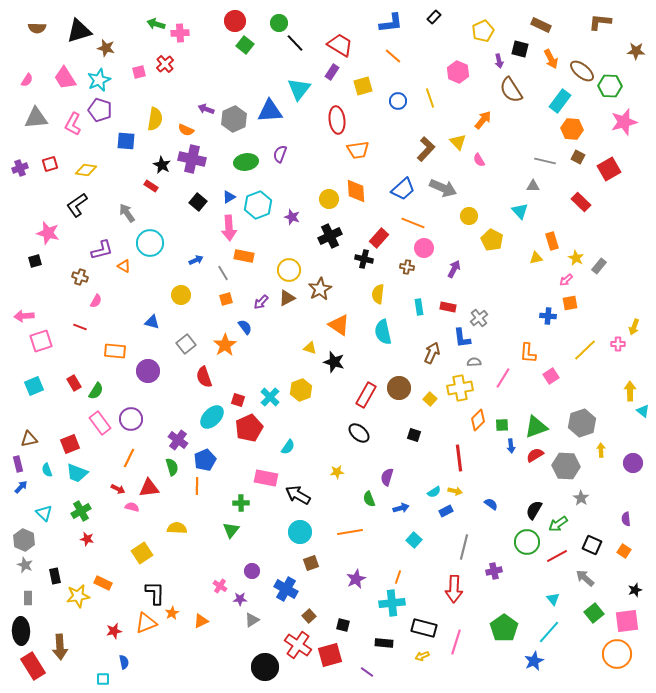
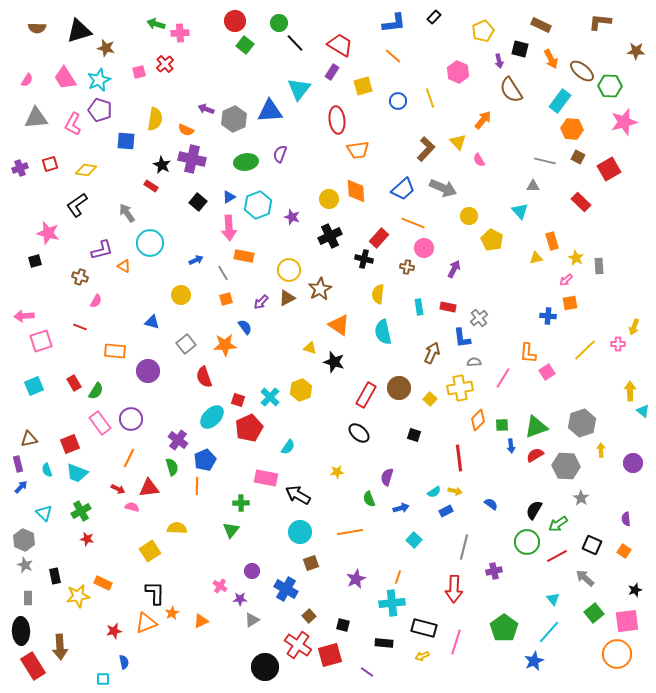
blue L-shape at (391, 23): moved 3 px right
gray rectangle at (599, 266): rotated 42 degrees counterclockwise
orange star at (225, 345): rotated 30 degrees clockwise
pink square at (551, 376): moved 4 px left, 4 px up
yellow square at (142, 553): moved 8 px right, 2 px up
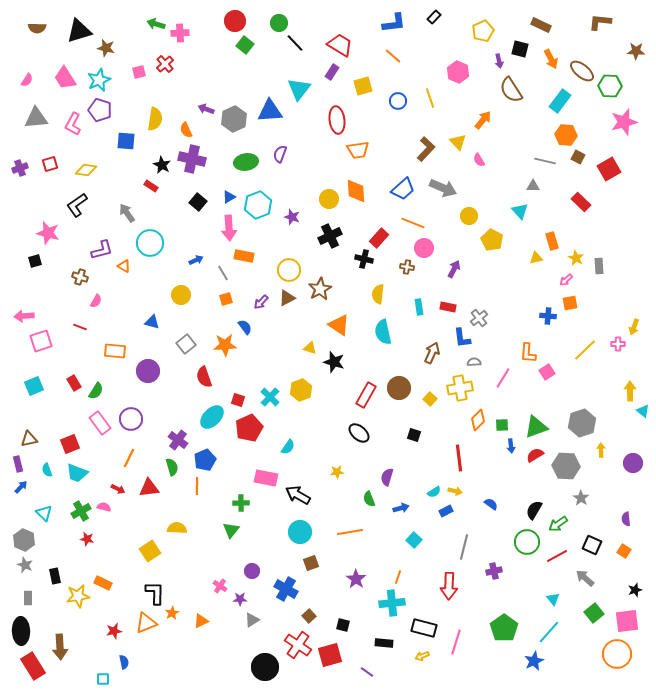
orange hexagon at (572, 129): moved 6 px left, 6 px down
orange semicircle at (186, 130): rotated 42 degrees clockwise
pink semicircle at (132, 507): moved 28 px left
purple star at (356, 579): rotated 12 degrees counterclockwise
red arrow at (454, 589): moved 5 px left, 3 px up
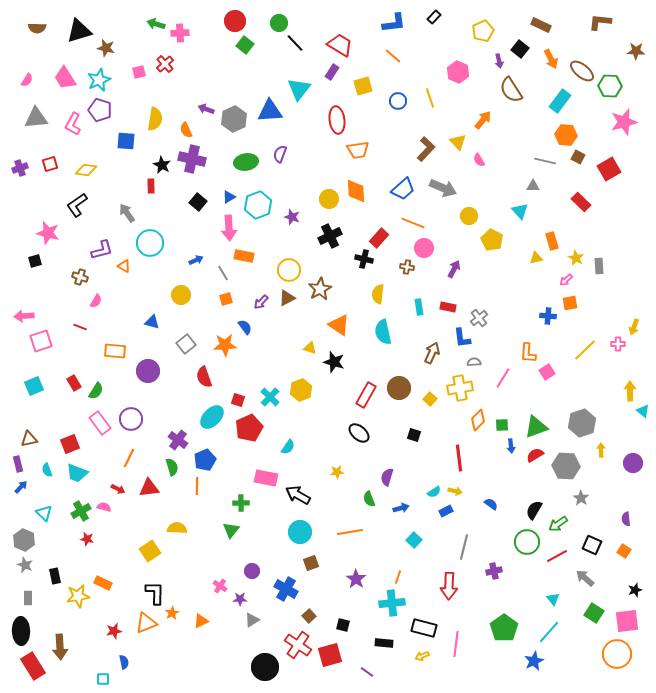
black square at (520, 49): rotated 24 degrees clockwise
red rectangle at (151, 186): rotated 56 degrees clockwise
green square at (594, 613): rotated 18 degrees counterclockwise
pink line at (456, 642): moved 2 px down; rotated 10 degrees counterclockwise
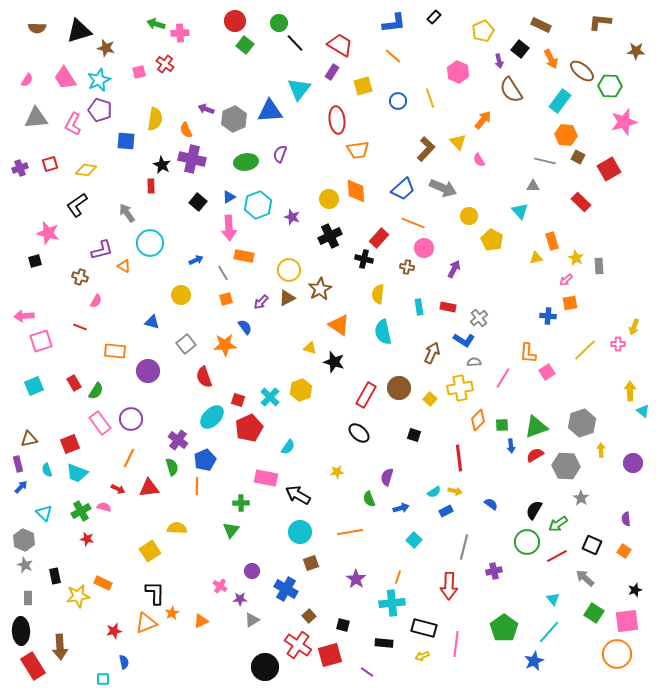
red cross at (165, 64): rotated 12 degrees counterclockwise
blue L-shape at (462, 338): moved 2 px right, 2 px down; rotated 50 degrees counterclockwise
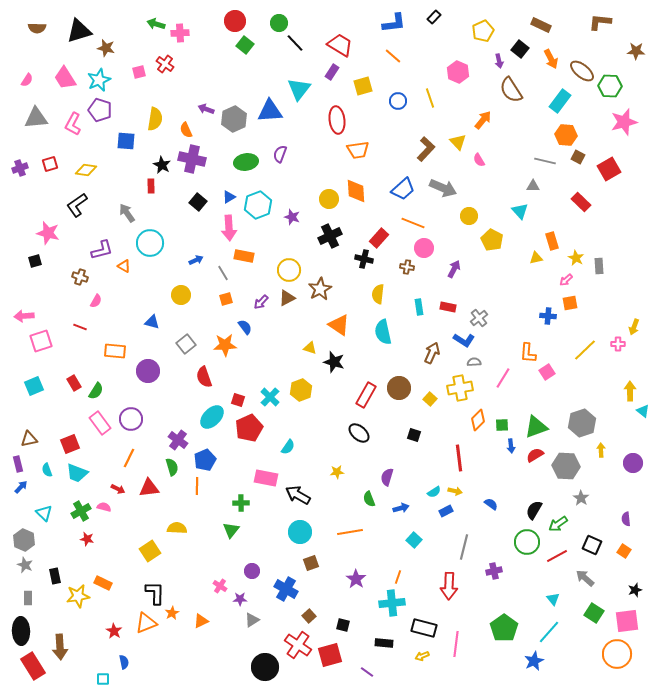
red star at (114, 631): rotated 28 degrees counterclockwise
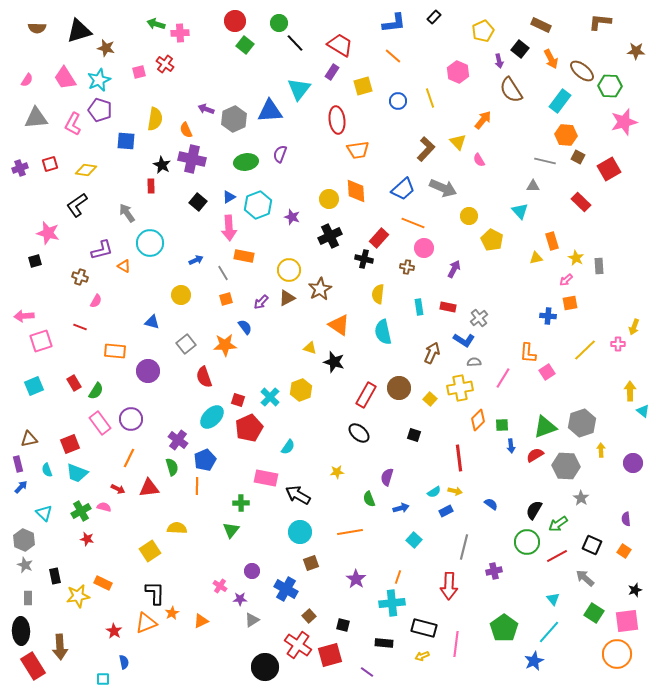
green triangle at (536, 427): moved 9 px right
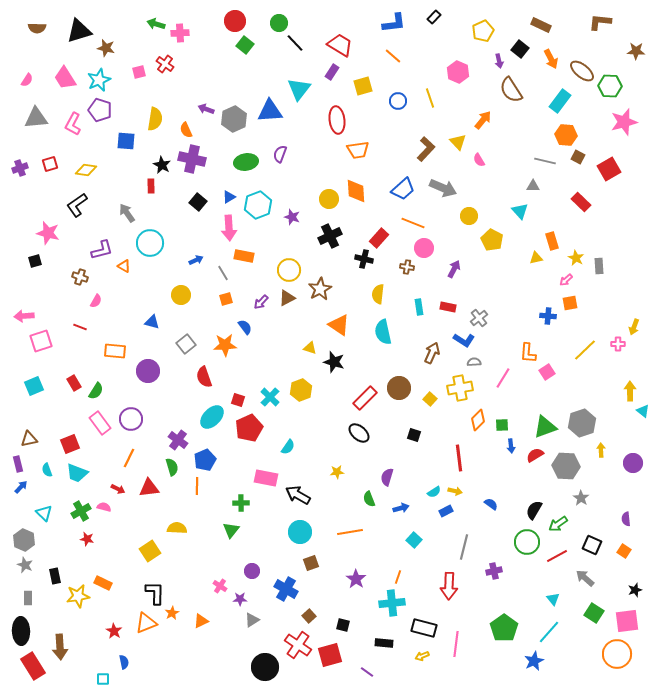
red rectangle at (366, 395): moved 1 px left, 3 px down; rotated 15 degrees clockwise
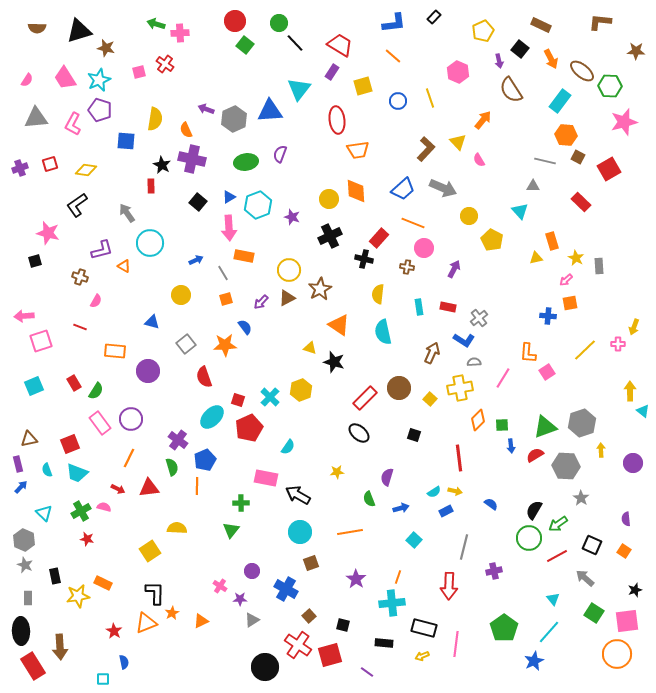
green circle at (527, 542): moved 2 px right, 4 px up
